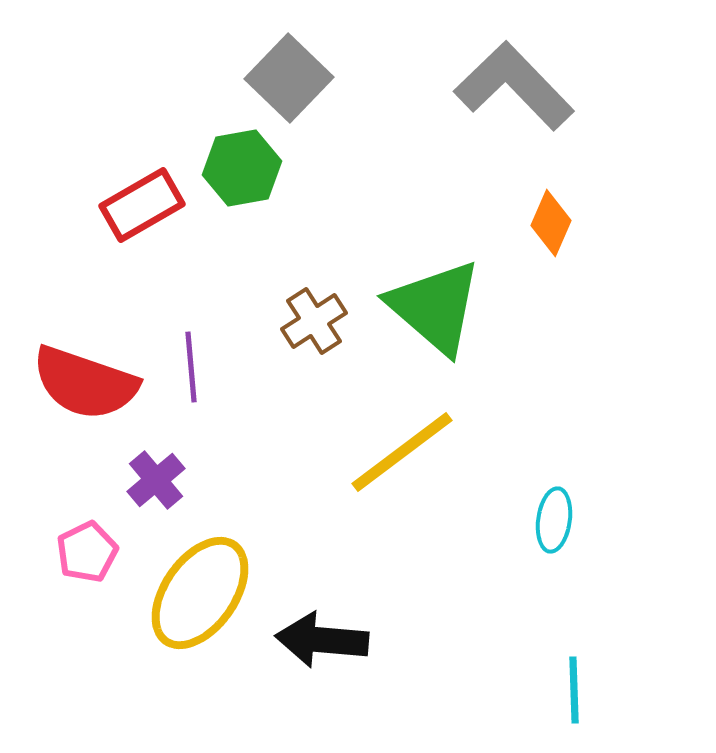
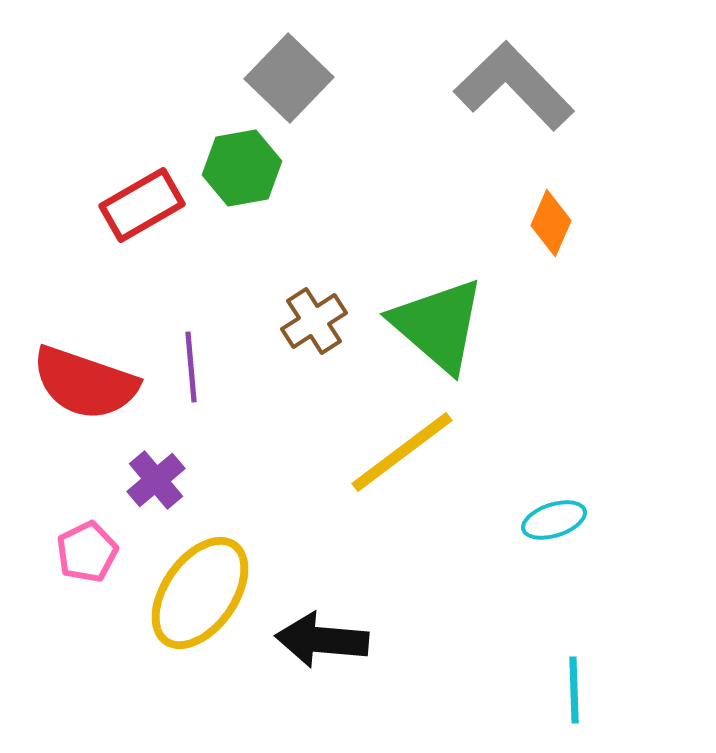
green triangle: moved 3 px right, 18 px down
cyan ellipse: rotated 64 degrees clockwise
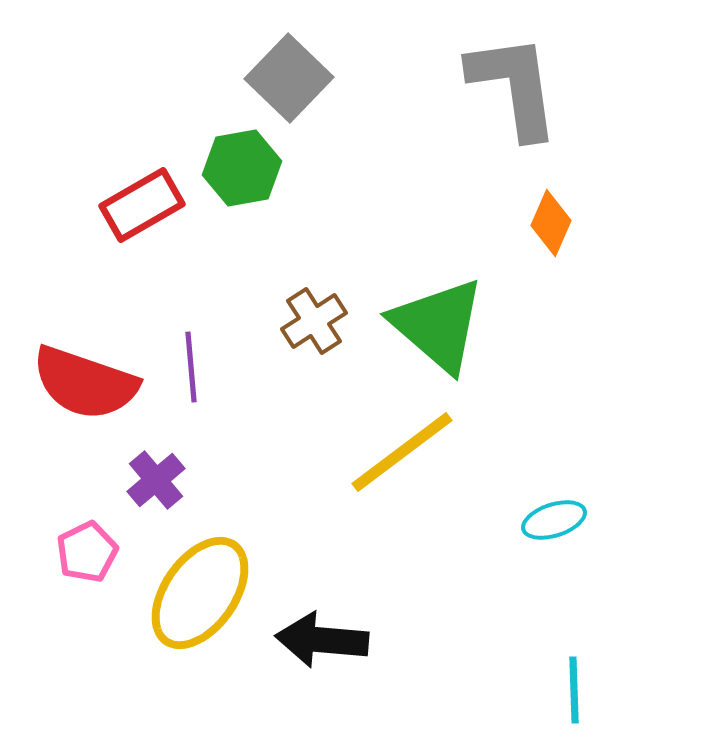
gray L-shape: rotated 36 degrees clockwise
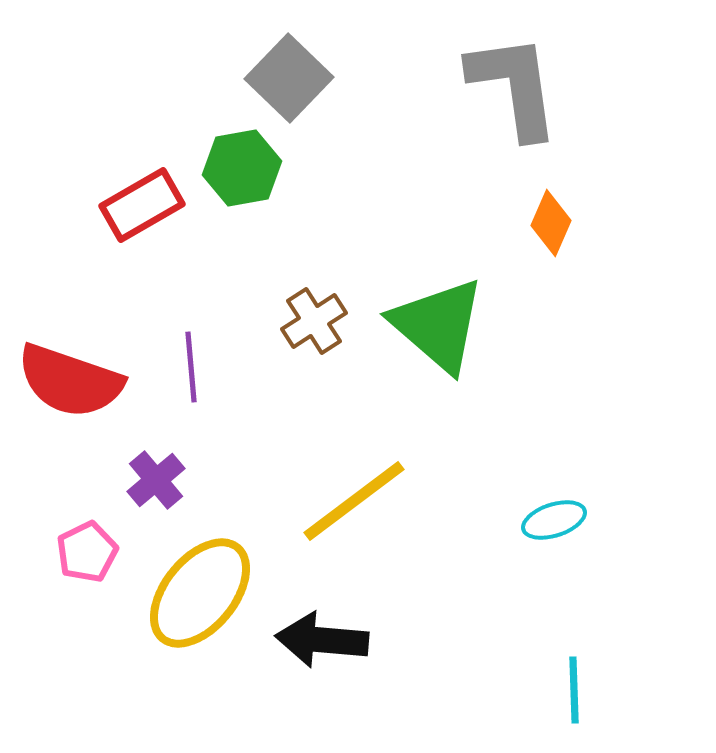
red semicircle: moved 15 px left, 2 px up
yellow line: moved 48 px left, 49 px down
yellow ellipse: rotated 4 degrees clockwise
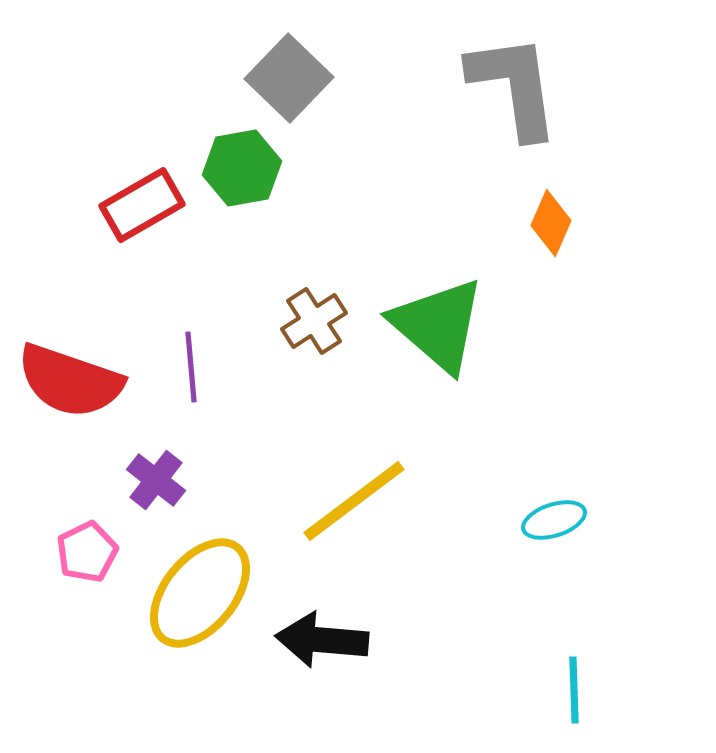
purple cross: rotated 12 degrees counterclockwise
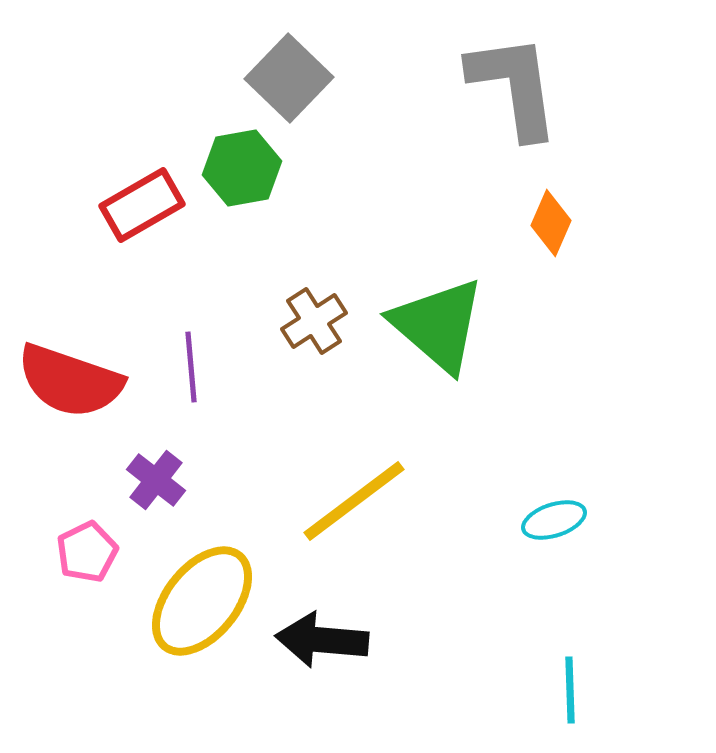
yellow ellipse: moved 2 px right, 8 px down
cyan line: moved 4 px left
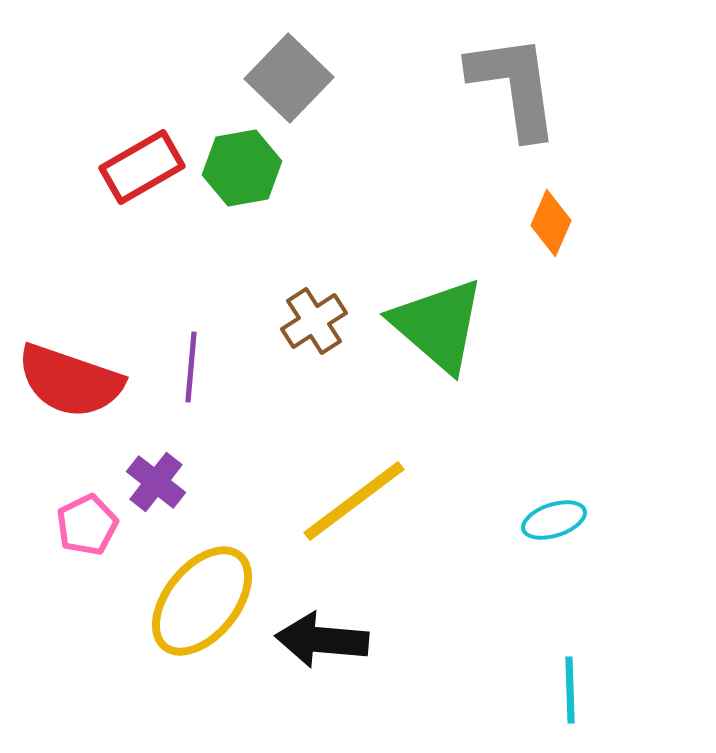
red rectangle: moved 38 px up
purple line: rotated 10 degrees clockwise
purple cross: moved 2 px down
pink pentagon: moved 27 px up
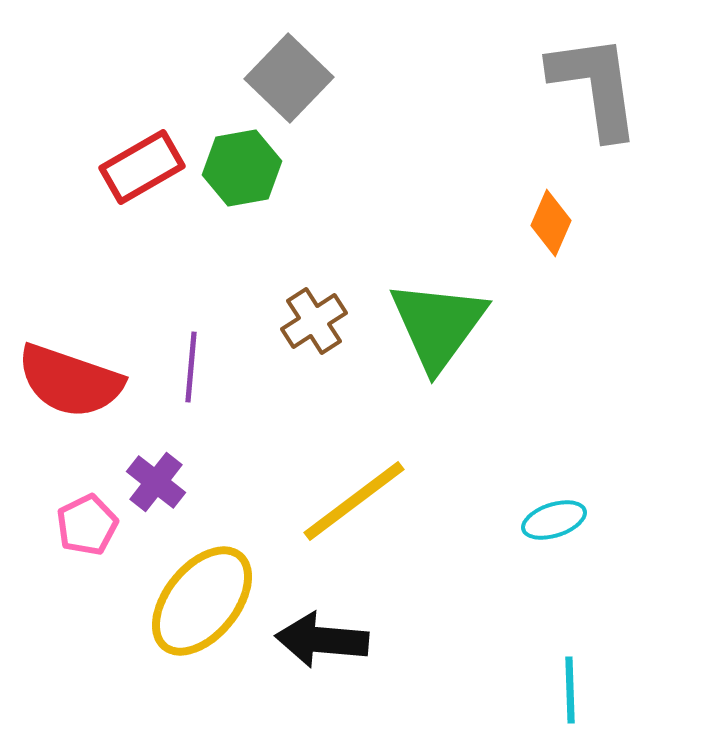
gray L-shape: moved 81 px right
green triangle: rotated 25 degrees clockwise
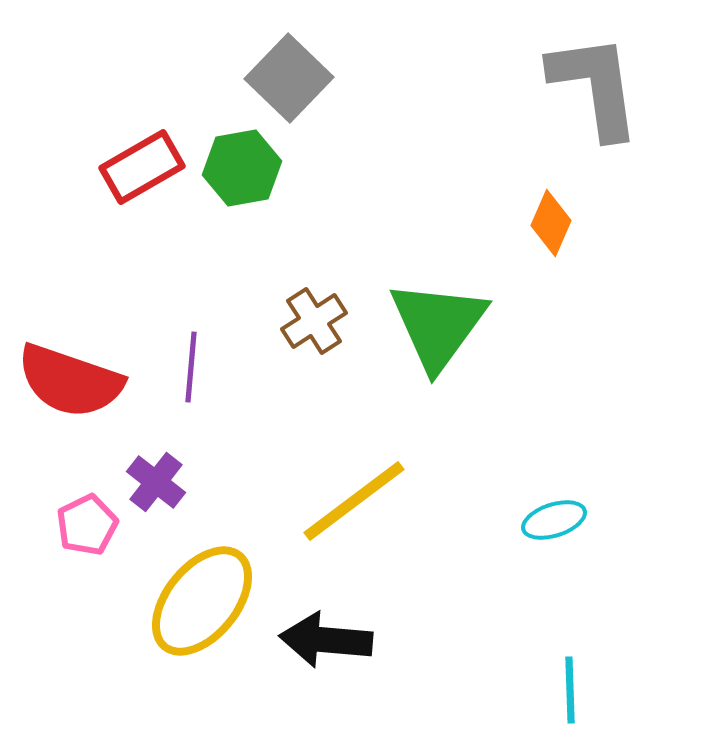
black arrow: moved 4 px right
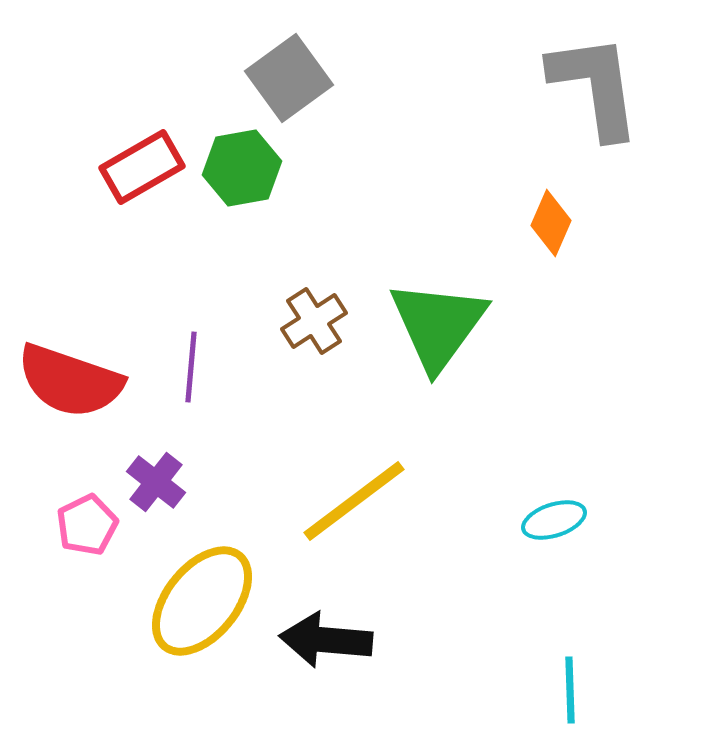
gray square: rotated 10 degrees clockwise
